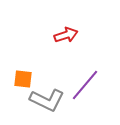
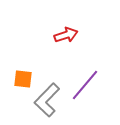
gray L-shape: rotated 108 degrees clockwise
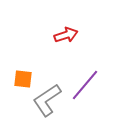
gray L-shape: rotated 12 degrees clockwise
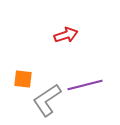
purple line: rotated 36 degrees clockwise
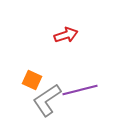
orange square: moved 9 px right, 1 px down; rotated 18 degrees clockwise
purple line: moved 5 px left, 5 px down
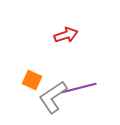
purple line: moved 1 px left, 2 px up
gray L-shape: moved 6 px right, 3 px up
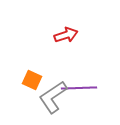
purple line: rotated 12 degrees clockwise
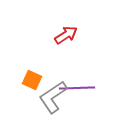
red arrow: rotated 15 degrees counterclockwise
purple line: moved 2 px left
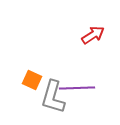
red arrow: moved 27 px right
gray L-shape: rotated 40 degrees counterclockwise
